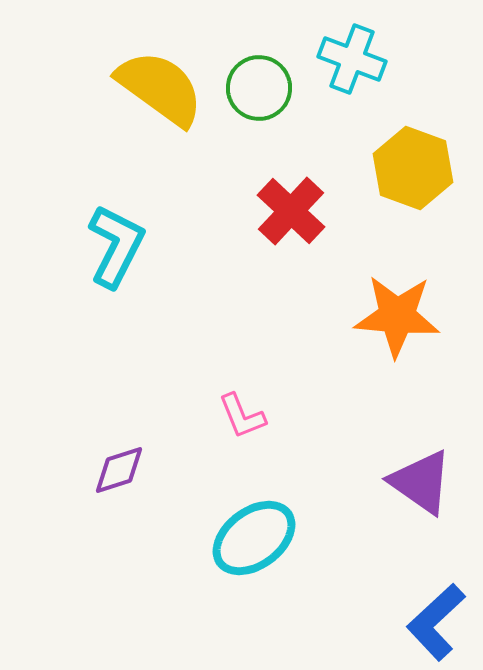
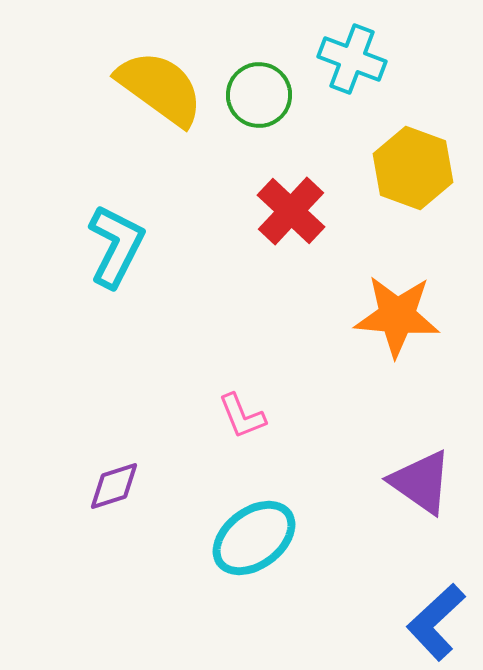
green circle: moved 7 px down
purple diamond: moved 5 px left, 16 px down
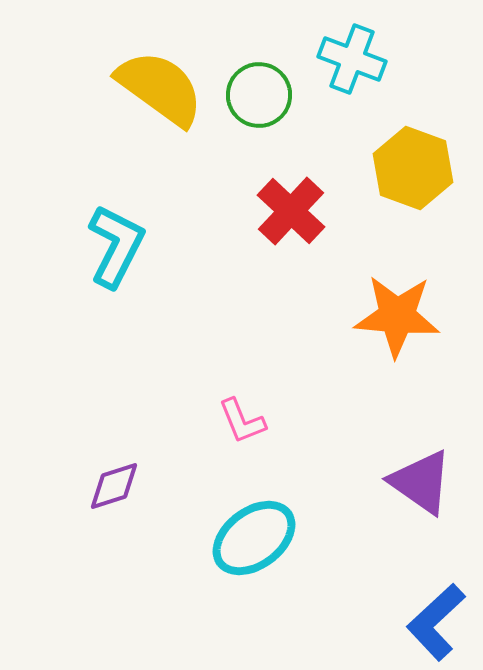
pink L-shape: moved 5 px down
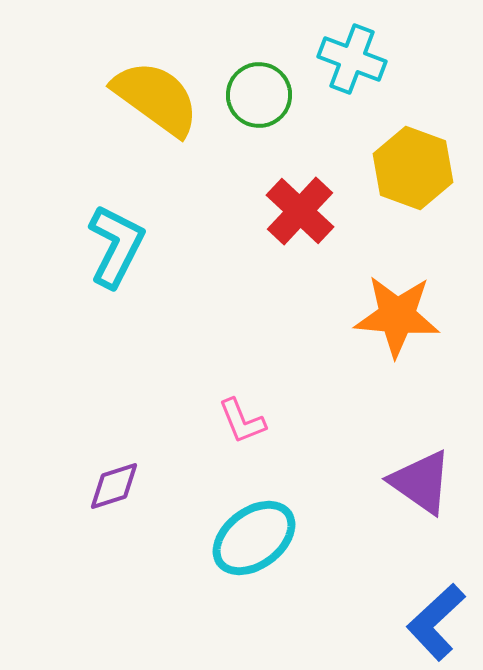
yellow semicircle: moved 4 px left, 10 px down
red cross: moved 9 px right
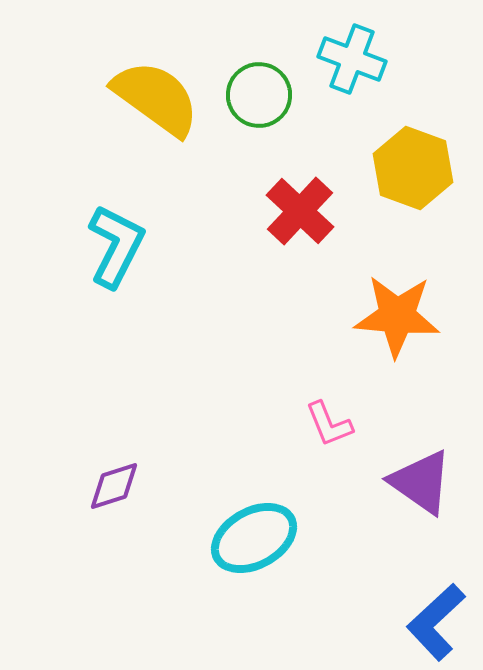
pink L-shape: moved 87 px right, 3 px down
cyan ellipse: rotated 8 degrees clockwise
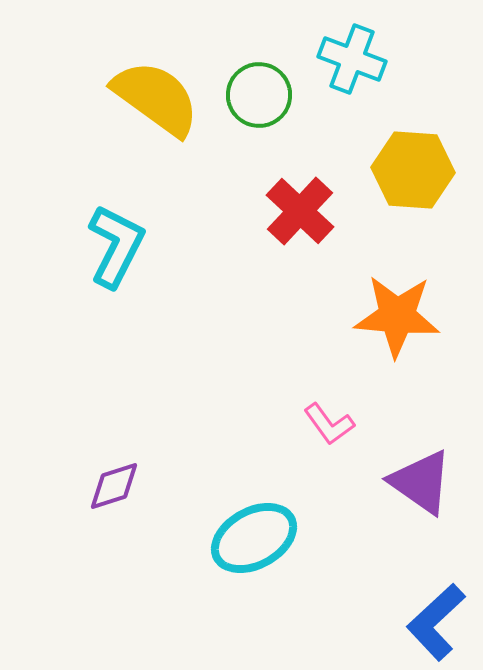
yellow hexagon: moved 2 px down; rotated 16 degrees counterclockwise
pink L-shape: rotated 14 degrees counterclockwise
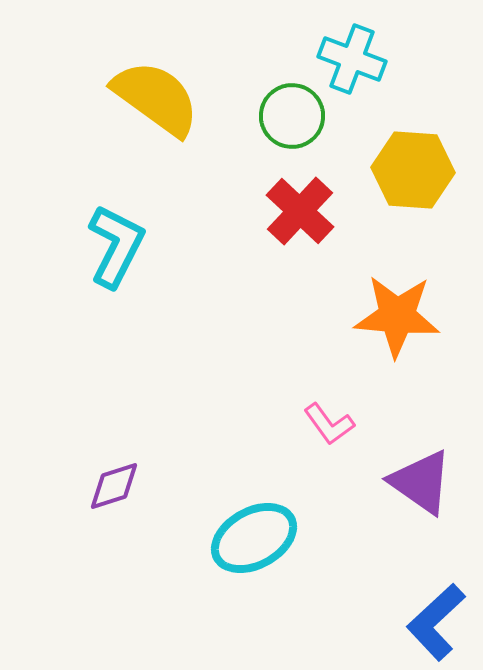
green circle: moved 33 px right, 21 px down
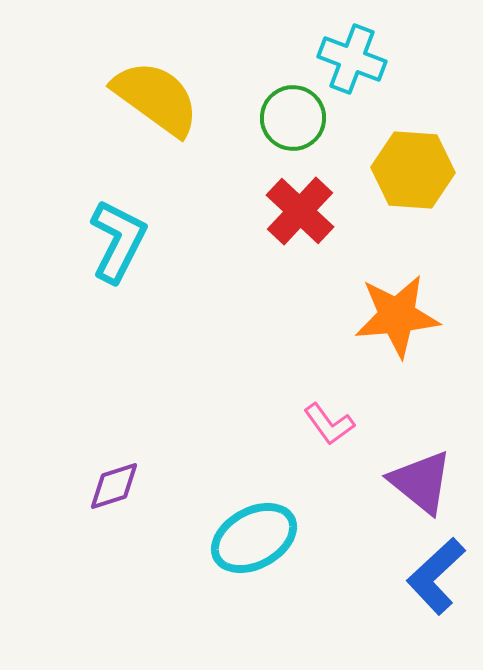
green circle: moved 1 px right, 2 px down
cyan L-shape: moved 2 px right, 5 px up
orange star: rotated 10 degrees counterclockwise
purple triangle: rotated 4 degrees clockwise
blue L-shape: moved 46 px up
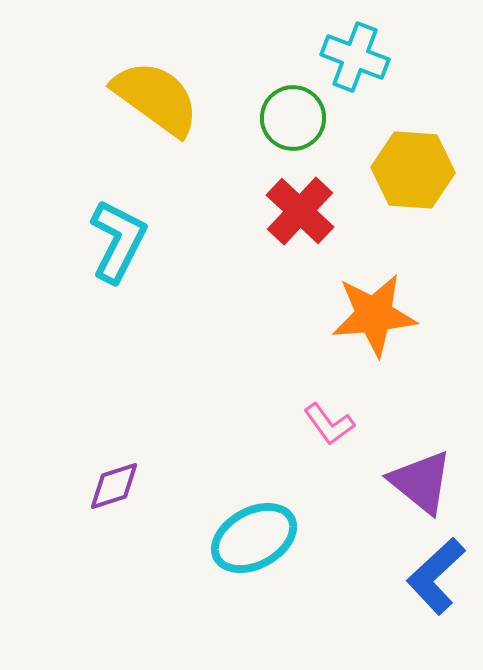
cyan cross: moved 3 px right, 2 px up
orange star: moved 23 px left, 1 px up
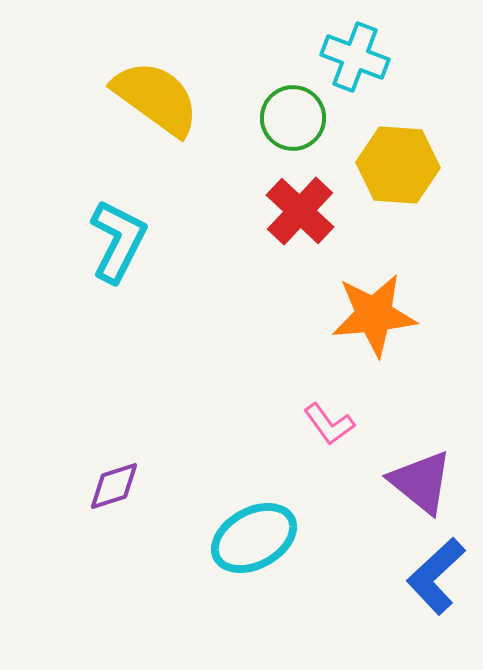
yellow hexagon: moved 15 px left, 5 px up
